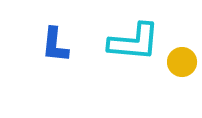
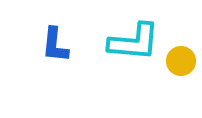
yellow circle: moved 1 px left, 1 px up
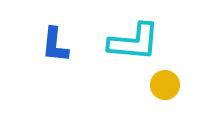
yellow circle: moved 16 px left, 24 px down
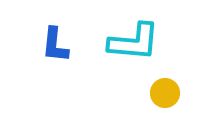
yellow circle: moved 8 px down
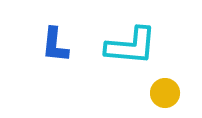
cyan L-shape: moved 3 px left, 4 px down
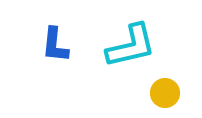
cyan L-shape: rotated 18 degrees counterclockwise
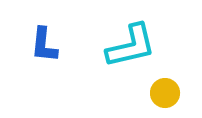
blue L-shape: moved 11 px left
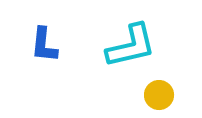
yellow circle: moved 6 px left, 2 px down
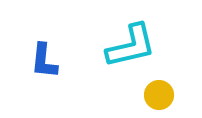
blue L-shape: moved 16 px down
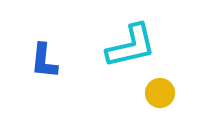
yellow circle: moved 1 px right, 2 px up
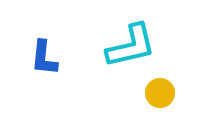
blue L-shape: moved 3 px up
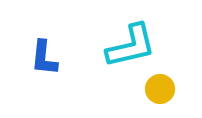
yellow circle: moved 4 px up
